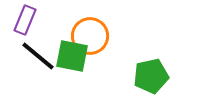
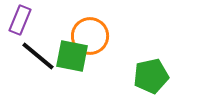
purple rectangle: moved 5 px left
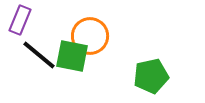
black line: moved 1 px right, 1 px up
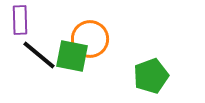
purple rectangle: rotated 24 degrees counterclockwise
orange circle: moved 3 px down
green pentagon: rotated 8 degrees counterclockwise
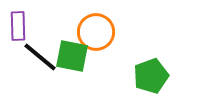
purple rectangle: moved 2 px left, 6 px down
orange circle: moved 6 px right, 7 px up
black line: moved 1 px right, 2 px down
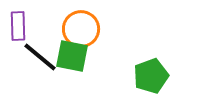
orange circle: moved 15 px left, 3 px up
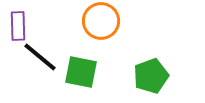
orange circle: moved 20 px right, 8 px up
green square: moved 9 px right, 16 px down
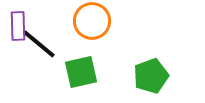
orange circle: moved 9 px left
black line: moved 1 px left, 13 px up
green square: rotated 24 degrees counterclockwise
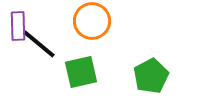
green pentagon: rotated 8 degrees counterclockwise
